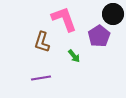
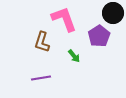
black circle: moved 1 px up
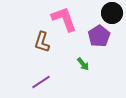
black circle: moved 1 px left
green arrow: moved 9 px right, 8 px down
purple line: moved 4 px down; rotated 24 degrees counterclockwise
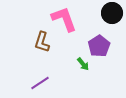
purple pentagon: moved 10 px down
purple line: moved 1 px left, 1 px down
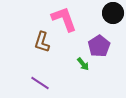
black circle: moved 1 px right
purple line: rotated 66 degrees clockwise
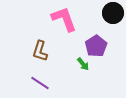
brown L-shape: moved 2 px left, 9 px down
purple pentagon: moved 3 px left
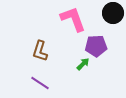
pink L-shape: moved 9 px right
purple pentagon: rotated 30 degrees clockwise
green arrow: rotated 96 degrees counterclockwise
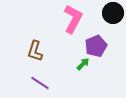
pink L-shape: rotated 48 degrees clockwise
purple pentagon: rotated 20 degrees counterclockwise
brown L-shape: moved 5 px left
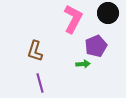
black circle: moved 5 px left
green arrow: rotated 40 degrees clockwise
purple line: rotated 42 degrees clockwise
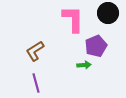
pink L-shape: rotated 28 degrees counterclockwise
brown L-shape: rotated 40 degrees clockwise
green arrow: moved 1 px right, 1 px down
purple line: moved 4 px left
